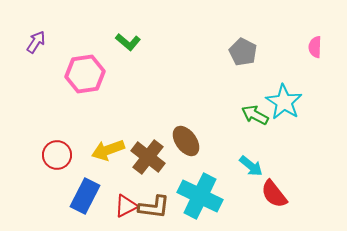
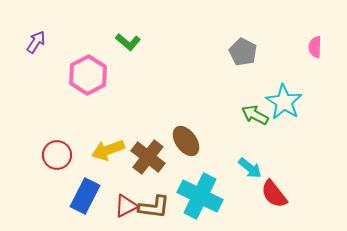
pink hexagon: moved 3 px right, 1 px down; rotated 18 degrees counterclockwise
cyan arrow: moved 1 px left, 2 px down
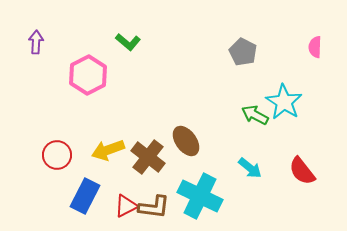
purple arrow: rotated 30 degrees counterclockwise
red semicircle: moved 28 px right, 23 px up
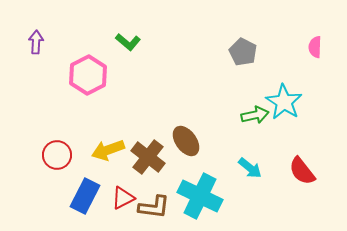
green arrow: rotated 140 degrees clockwise
red triangle: moved 3 px left, 8 px up
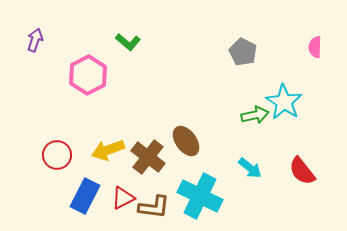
purple arrow: moved 1 px left, 2 px up; rotated 15 degrees clockwise
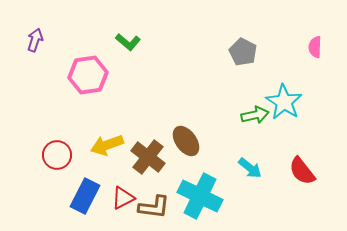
pink hexagon: rotated 18 degrees clockwise
yellow arrow: moved 1 px left, 5 px up
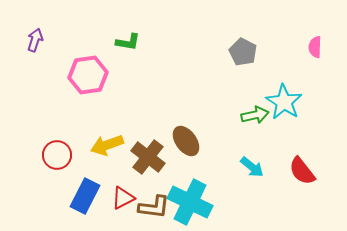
green L-shape: rotated 30 degrees counterclockwise
cyan arrow: moved 2 px right, 1 px up
cyan cross: moved 10 px left, 6 px down
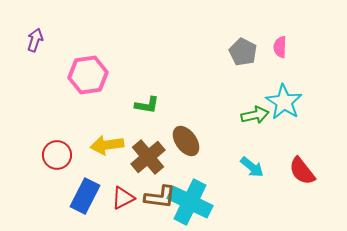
green L-shape: moved 19 px right, 63 px down
pink semicircle: moved 35 px left
yellow arrow: rotated 12 degrees clockwise
brown cross: rotated 12 degrees clockwise
brown L-shape: moved 6 px right, 10 px up
